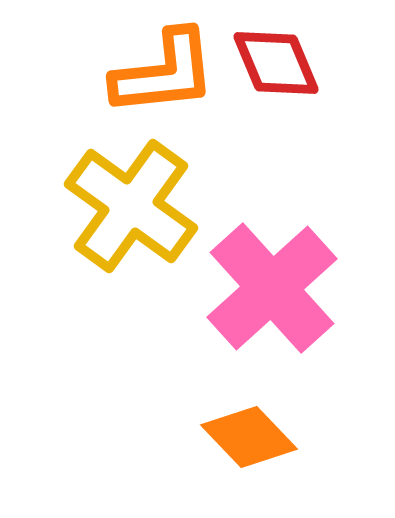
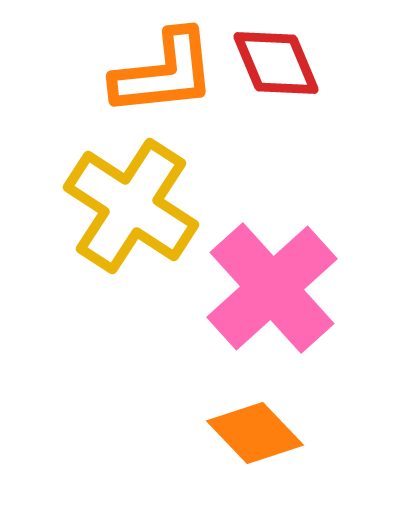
yellow cross: rotated 3 degrees counterclockwise
orange diamond: moved 6 px right, 4 px up
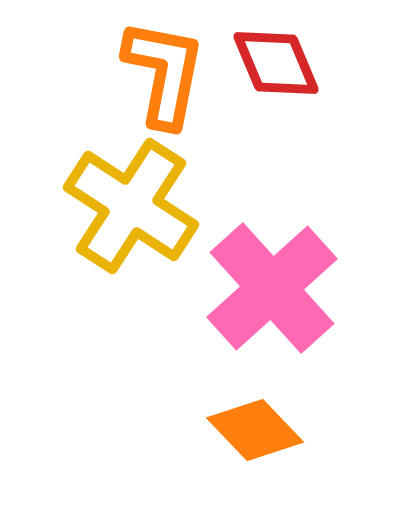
orange L-shape: rotated 73 degrees counterclockwise
orange diamond: moved 3 px up
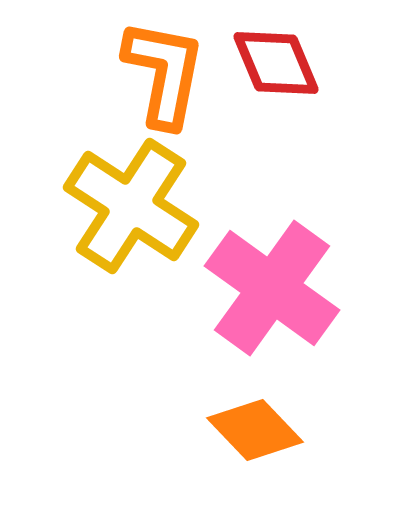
pink cross: rotated 12 degrees counterclockwise
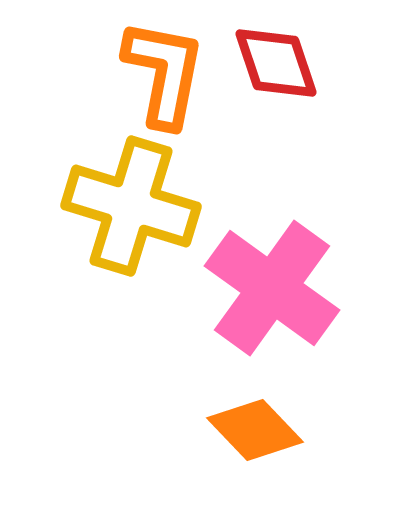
red diamond: rotated 4 degrees clockwise
yellow cross: rotated 16 degrees counterclockwise
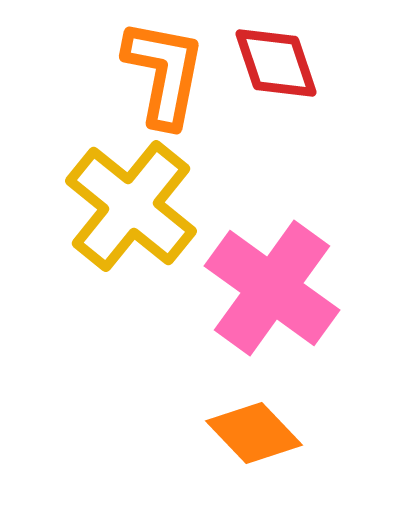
yellow cross: rotated 22 degrees clockwise
orange diamond: moved 1 px left, 3 px down
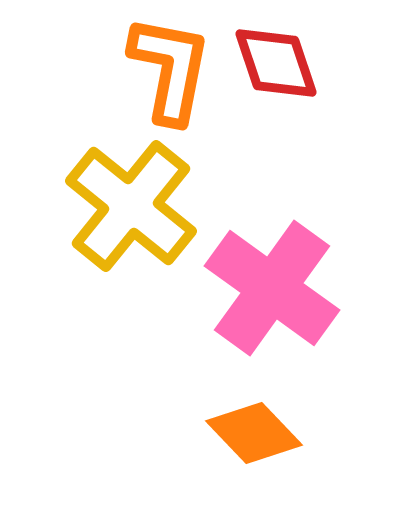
orange L-shape: moved 6 px right, 4 px up
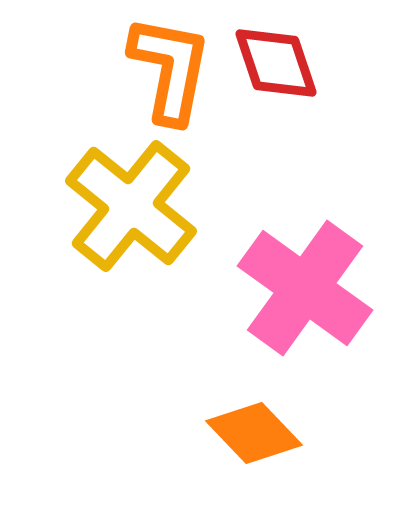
pink cross: moved 33 px right
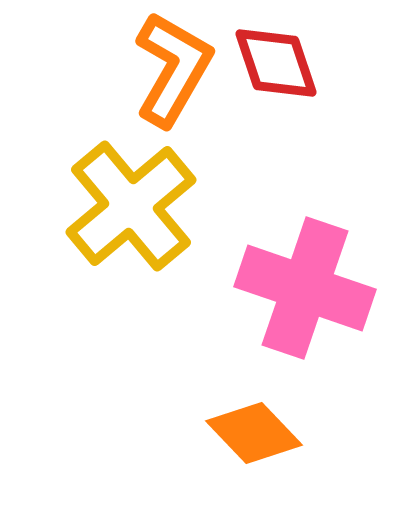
orange L-shape: moved 3 px right; rotated 19 degrees clockwise
yellow cross: rotated 11 degrees clockwise
pink cross: rotated 17 degrees counterclockwise
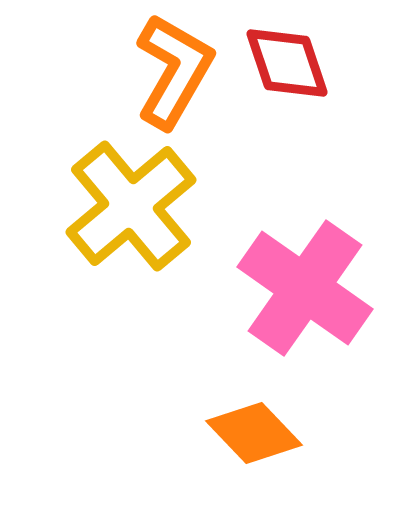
red diamond: moved 11 px right
orange L-shape: moved 1 px right, 2 px down
pink cross: rotated 16 degrees clockwise
